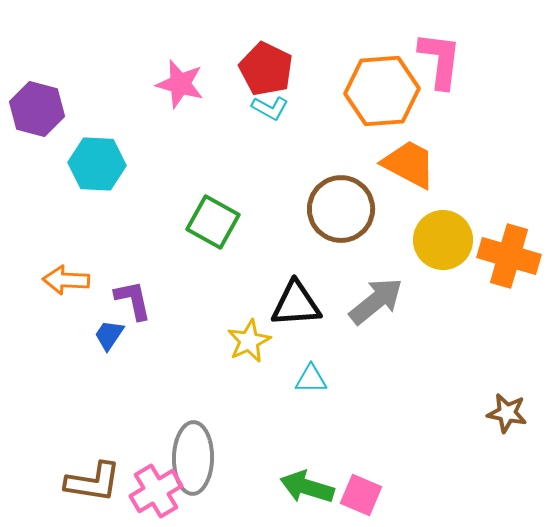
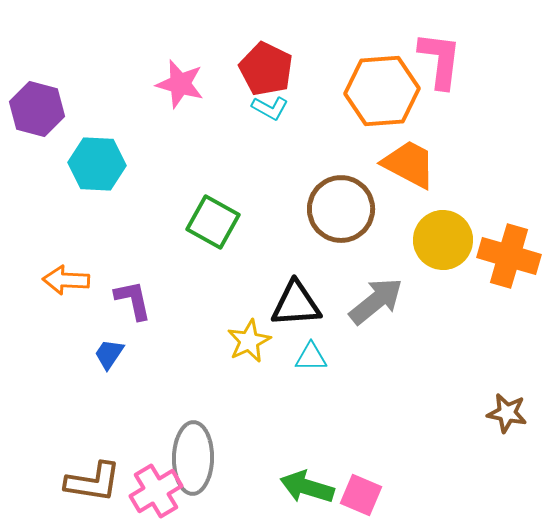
blue trapezoid: moved 19 px down
cyan triangle: moved 22 px up
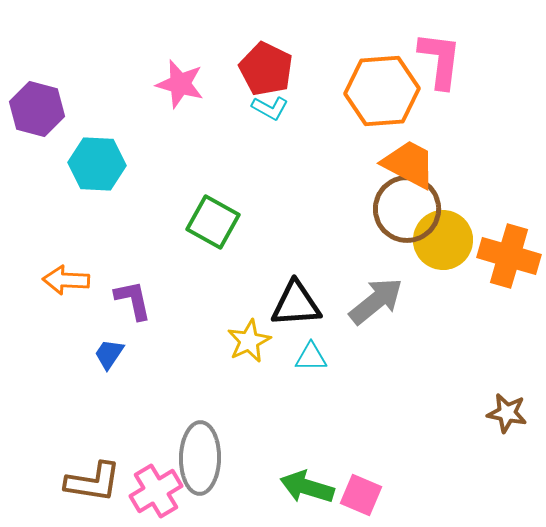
brown circle: moved 66 px right
gray ellipse: moved 7 px right
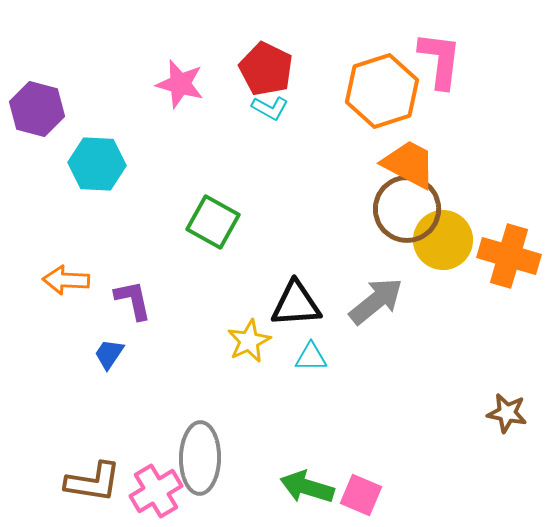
orange hexagon: rotated 14 degrees counterclockwise
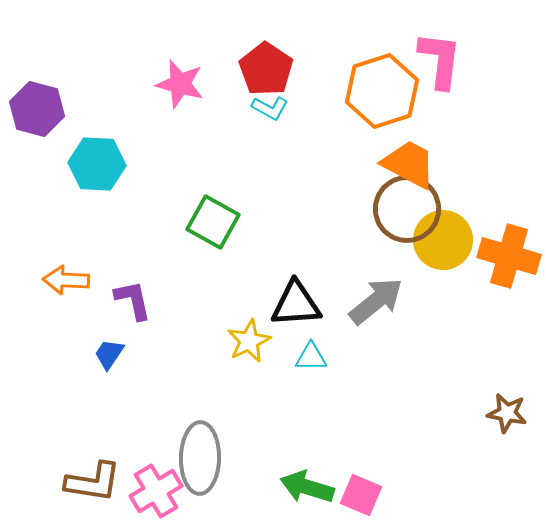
red pentagon: rotated 8 degrees clockwise
